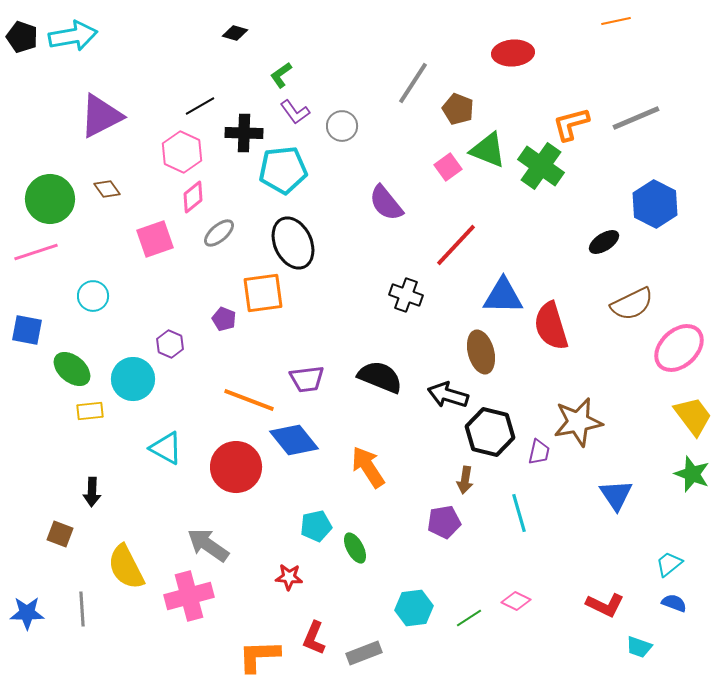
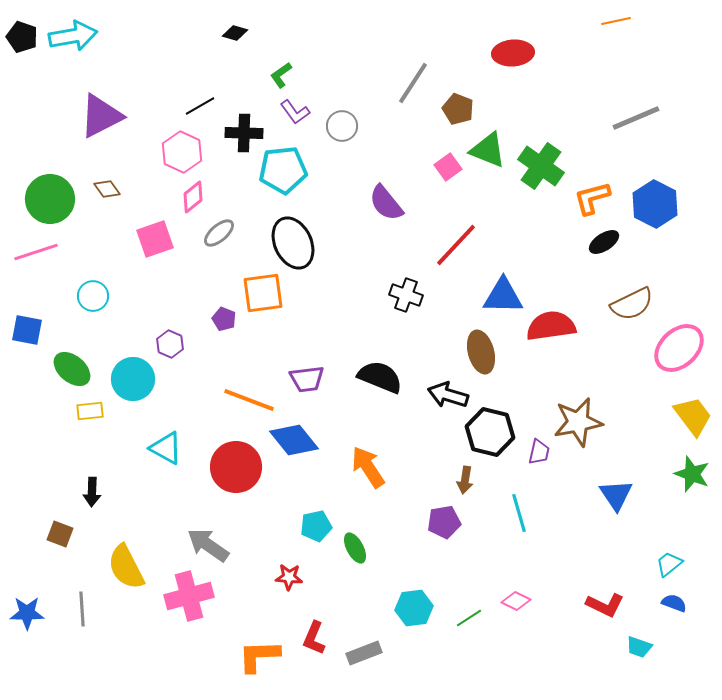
orange L-shape at (571, 124): moved 21 px right, 74 px down
red semicircle at (551, 326): rotated 99 degrees clockwise
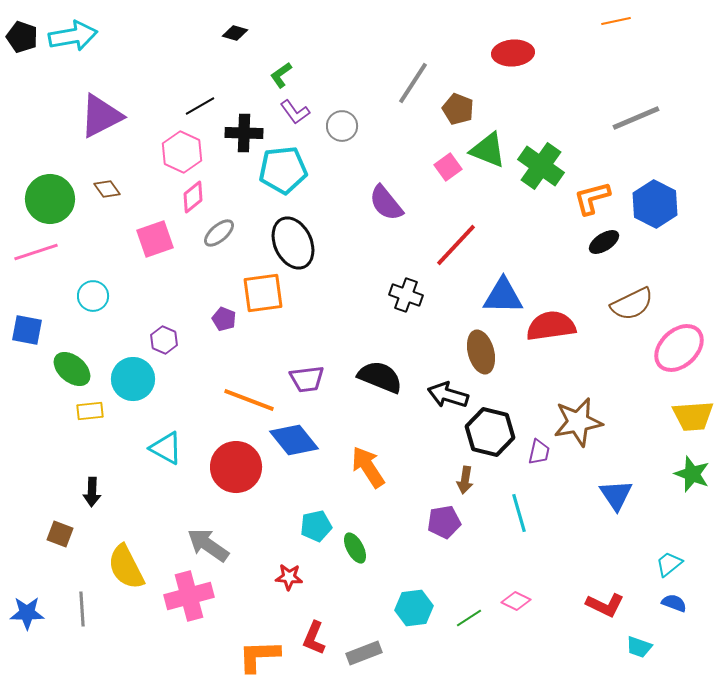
purple hexagon at (170, 344): moved 6 px left, 4 px up
yellow trapezoid at (693, 416): rotated 123 degrees clockwise
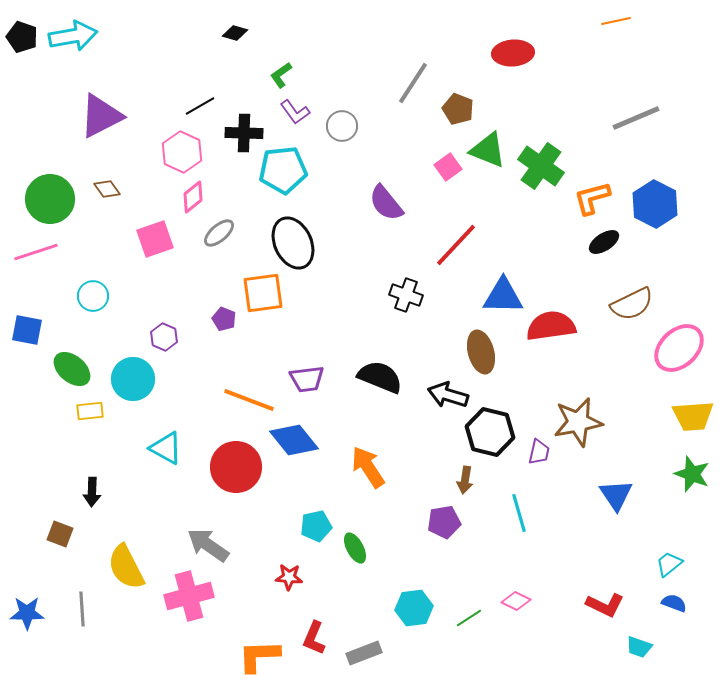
purple hexagon at (164, 340): moved 3 px up
